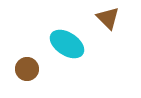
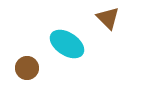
brown circle: moved 1 px up
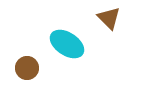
brown triangle: moved 1 px right
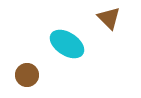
brown circle: moved 7 px down
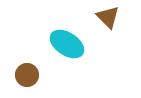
brown triangle: moved 1 px left, 1 px up
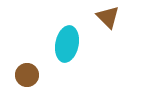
cyan ellipse: rotated 68 degrees clockwise
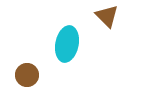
brown triangle: moved 1 px left, 1 px up
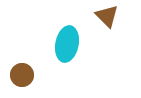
brown circle: moved 5 px left
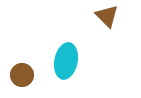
cyan ellipse: moved 1 px left, 17 px down
